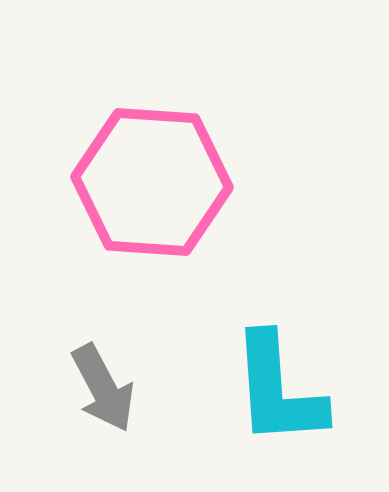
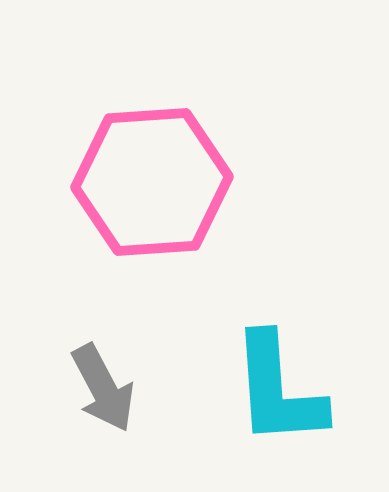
pink hexagon: rotated 8 degrees counterclockwise
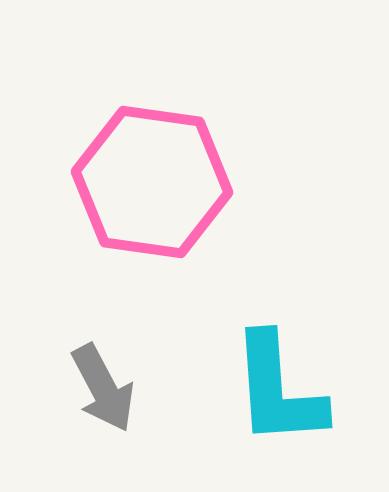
pink hexagon: rotated 12 degrees clockwise
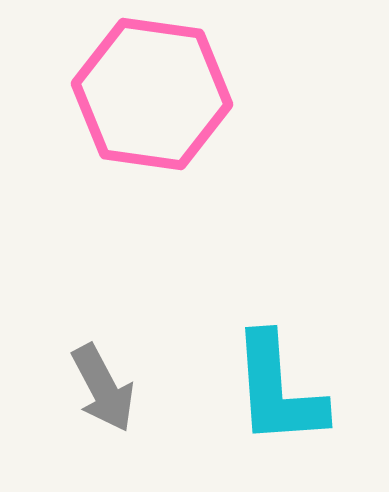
pink hexagon: moved 88 px up
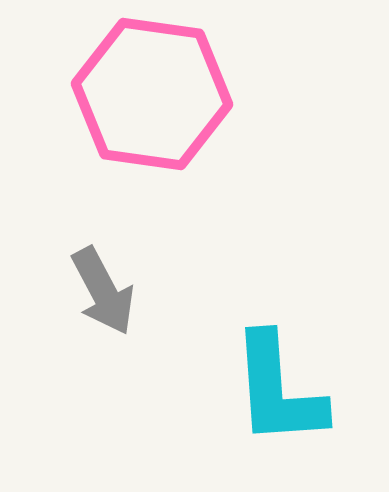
gray arrow: moved 97 px up
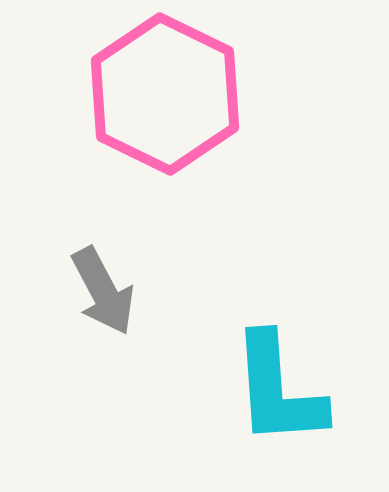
pink hexagon: moved 13 px right; rotated 18 degrees clockwise
